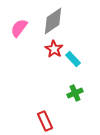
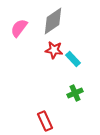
red star: moved 1 px down; rotated 24 degrees counterclockwise
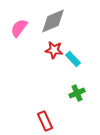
gray diamond: rotated 12 degrees clockwise
green cross: moved 2 px right
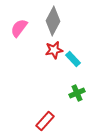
gray diamond: rotated 40 degrees counterclockwise
red star: rotated 18 degrees counterclockwise
red rectangle: rotated 66 degrees clockwise
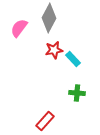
gray diamond: moved 4 px left, 3 px up
green cross: rotated 28 degrees clockwise
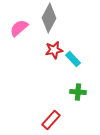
pink semicircle: rotated 12 degrees clockwise
green cross: moved 1 px right, 1 px up
red rectangle: moved 6 px right, 1 px up
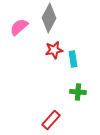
pink semicircle: moved 1 px up
cyan rectangle: rotated 35 degrees clockwise
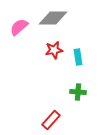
gray diamond: moved 4 px right; rotated 64 degrees clockwise
cyan rectangle: moved 5 px right, 2 px up
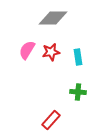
pink semicircle: moved 8 px right, 23 px down; rotated 18 degrees counterclockwise
red star: moved 3 px left, 2 px down
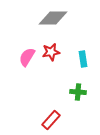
pink semicircle: moved 7 px down
cyan rectangle: moved 5 px right, 2 px down
